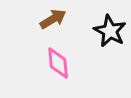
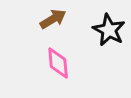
black star: moved 1 px left, 1 px up
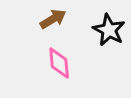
pink diamond: moved 1 px right
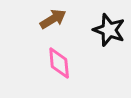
black star: rotated 8 degrees counterclockwise
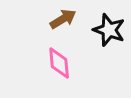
brown arrow: moved 10 px right
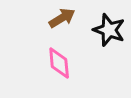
brown arrow: moved 1 px left, 1 px up
